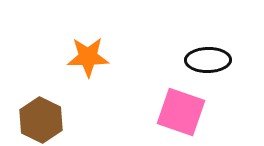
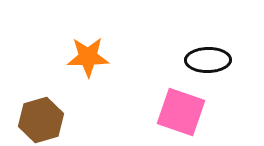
brown hexagon: rotated 18 degrees clockwise
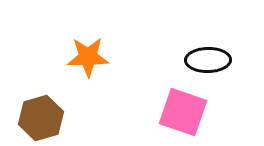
pink square: moved 2 px right
brown hexagon: moved 2 px up
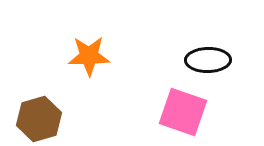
orange star: moved 1 px right, 1 px up
brown hexagon: moved 2 px left, 1 px down
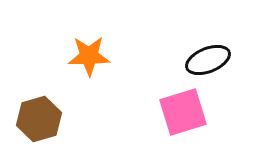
black ellipse: rotated 21 degrees counterclockwise
pink square: rotated 36 degrees counterclockwise
